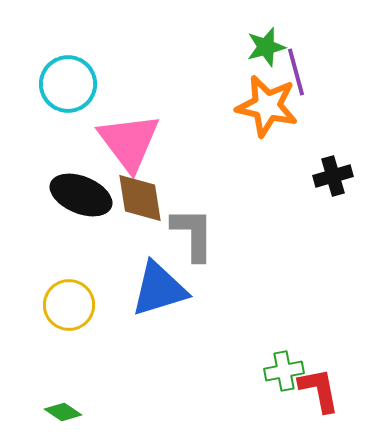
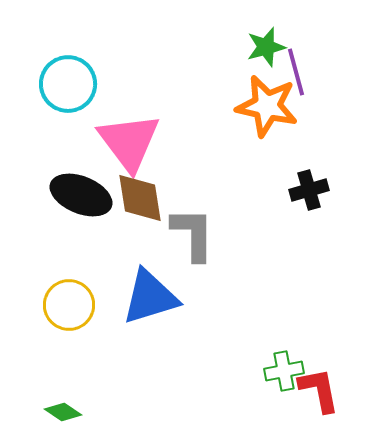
black cross: moved 24 px left, 14 px down
blue triangle: moved 9 px left, 8 px down
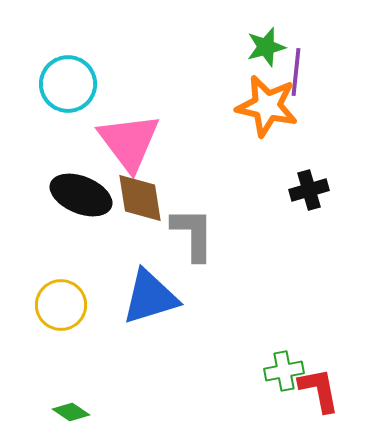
purple line: rotated 21 degrees clockwise
yellow circle: moved 8 px left
green diamond: moved 8 px right
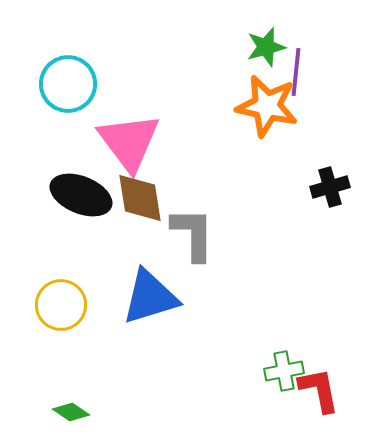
black cross: moved 21 px right, 3 px up
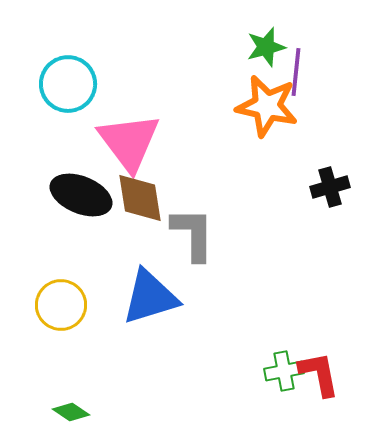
red L-shape: moved 16 px up
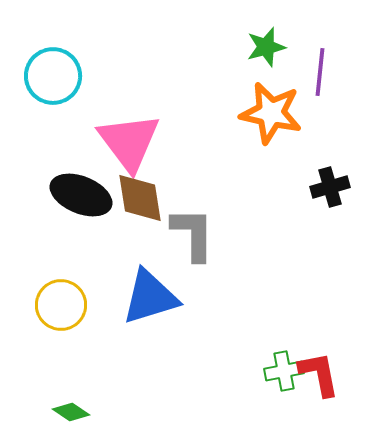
purple line: moved 24 px right
cyan circle: moved 15 px left, 8 px up
orange star: moved 4 px right, 7 px down
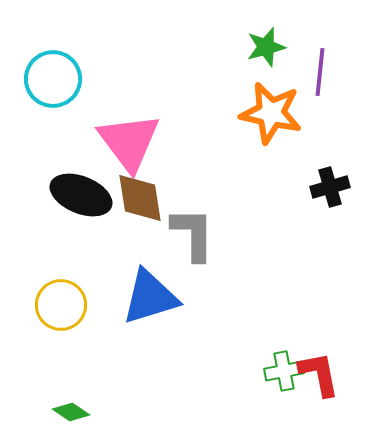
cyan circle: moved 3 px down
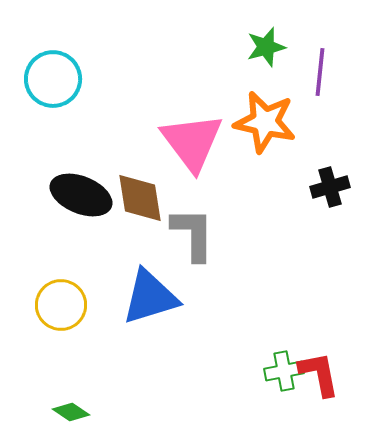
orange star: moved 6 px left, 9 px down
pink triangle: moved 63 px right
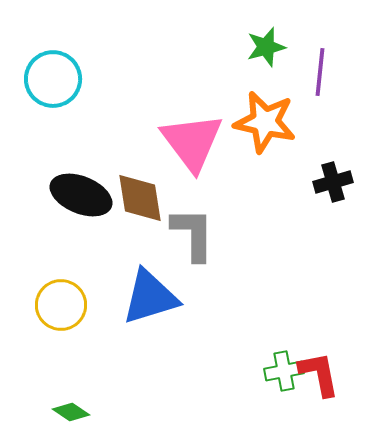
black cross: moved 3 px right, 5 px up
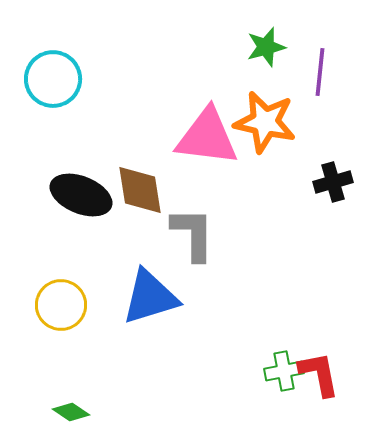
pink triangle: moved 15 px right, 5 px up; rotated 46 degrees counterclockwise
brown diamond: moved 8 px up
